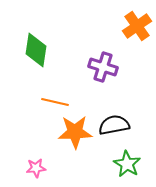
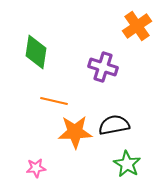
green diamond: moved 2 px down
orange line: moved 1 px left, 1 px up
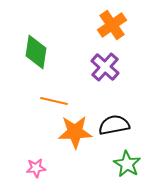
orange cross: moved 25 px left, 1 px up
purple cross: moved 2 px right; rotated 24 degrees clockwise
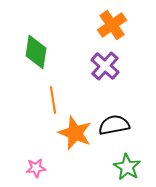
purple cross: moved 1 px up
orange line: moved 1 px left, 1 px up; rotated 68 degrees clockwise
orange star: moved 1 px down; rotated 24 degrees clockwise
green star: moved 3 px down
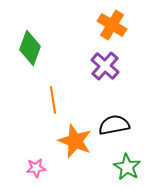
orange cross: rotated 24 degrees counterclockwise
green diamond: moved 6 px left, 4 px up; rotated 12 degrees clockwise
orange star: moved 8 px down
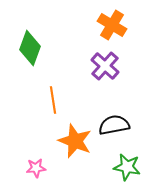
green star: rotated 20 degrees counterclockwise
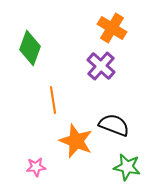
orange cross: moved 3 px down
purple cross: moved 4 px left
black semicircle: rotated 32 degrees clockwise
orange star: moved 1 px right
pink star: moved 1 px up
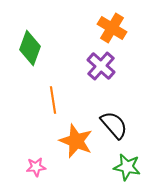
black semicircle: rotated 28 degrees clockwise
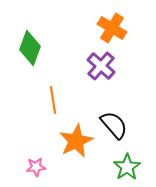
orange star: rotated 24 degrees clockwise
green star: rotated 28 degrees clockwise
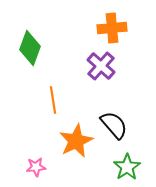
orange cross: rotated 36 degrees counterclockwise
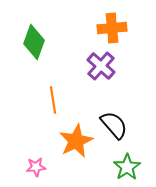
green diamond: moved 4 px right, 6 px up
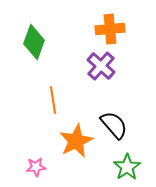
orange cross: moved 2 px left, 1 px down
